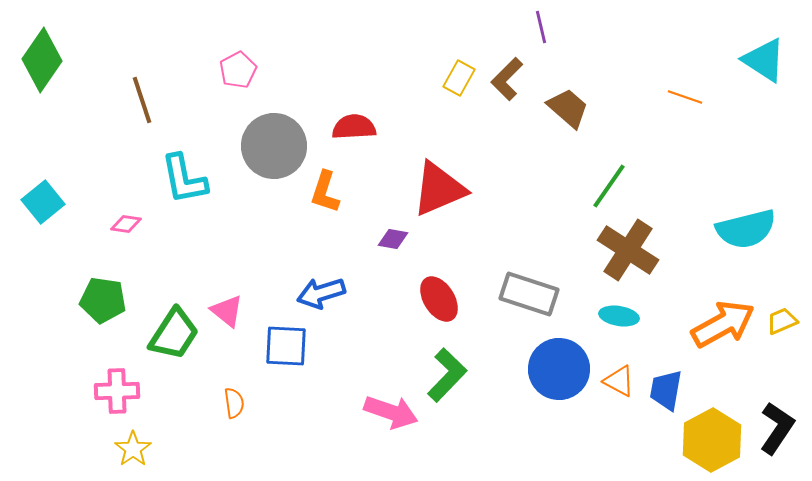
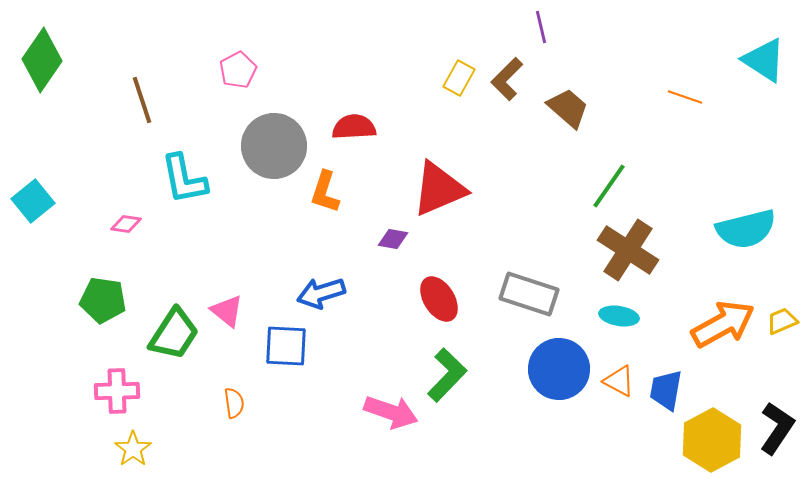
cyan square: moved 10 px left, 1 px up
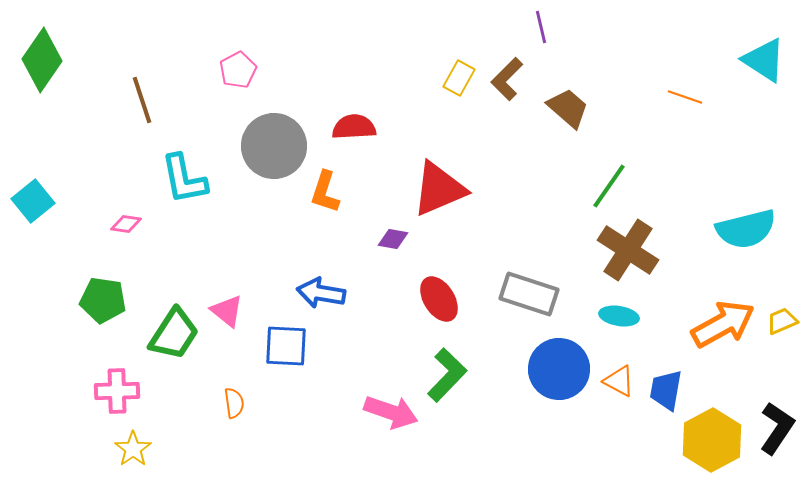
blue arrow: rotated 27 degrees clockwise
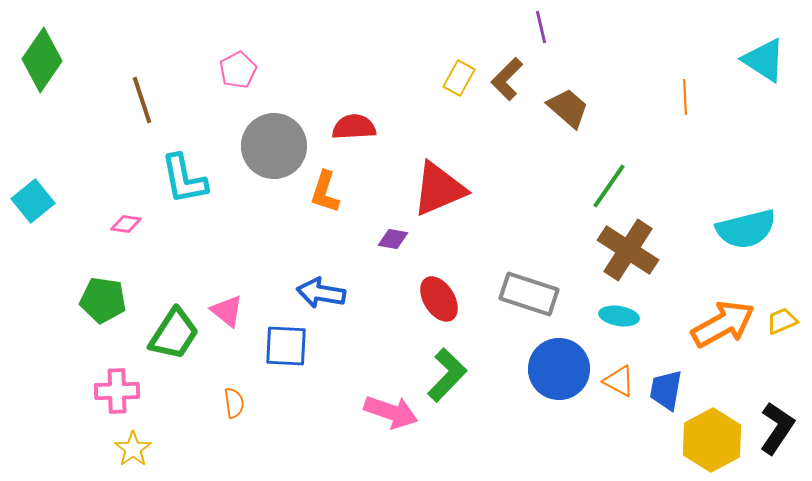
orange line: rotated 68 degrees clockwise
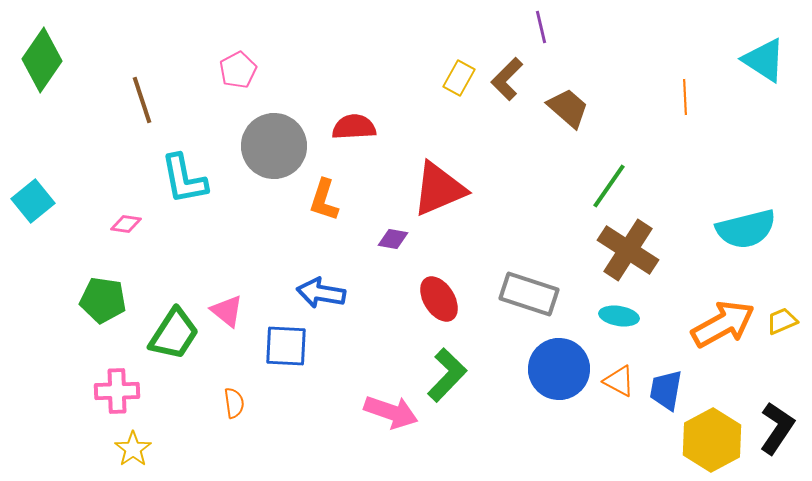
orange L-shape: moved 1 px left, 8 px down
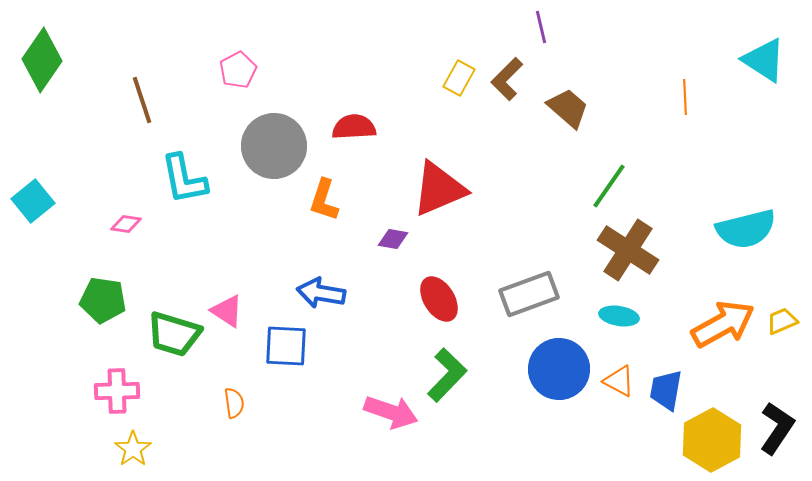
gray rectangle: rotated 38 degrees counterclockwise
pink triangle: rotated 6 degrees counterclockwise
green trapezoid: rotated 74 degrees clockwise
